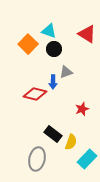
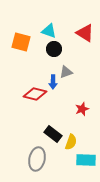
red triangle: moved 2 px left, 1 px up
orange square: moved 7 px left, 2 px up; rotated 30 degrees counterclockwise
cyan rectangle: moved 1 px left, 1 px down; rotated 48 degrees clockwise
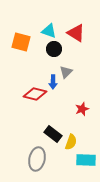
red triangle: moved 9 px left
gray triangle: rotated 24 degrees counterclockwise
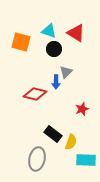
blue arrow: moved 3 px right
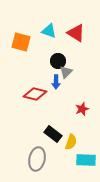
black circle: moved 4 px right, 12 px down
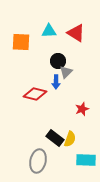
cyan triangle: rotated 21 degrees counterclockwise
orange square: rotated 12 degrees counterclockwise
black rectangle: moved 2 px right, 4 px down
yellow semicircle: moved 1 px left, 3 px up
gray ellipse: moved 1 px right, 2 px down
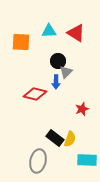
cyan rectangle: moved 1 px right
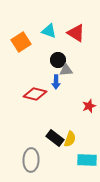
cyan triangle: rotated 21 degrees clockwise
orange square: rotated 36 degrees counterclockwise
black circle: moved 1 px up
gray triangle: moved 2 px up; rotated 40 degrees clockwise
red star: moved 7 px right, 3 px up
gray ellipse: moved 7 px left, 1 px up; rotated 10 degrees counterclockwise
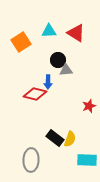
cyan triangle: rotated 21 degrees counterclockwise
blue arrow: moved 8 px left
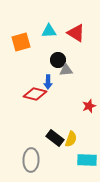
orange square: rotated 18 degrees clockwise
yellow semicircle: moved 1 px right
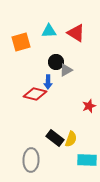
black circle: moved 2 px left, 2 px down
gray triangle: rotated 24 degrees counterclockwise
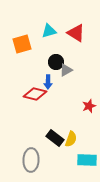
cyan triangle: rotated 14 degrees counterclockwise
orange square: moved 1 px right, 2 px down
